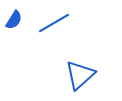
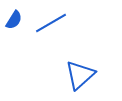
blue line: moved 3 px left
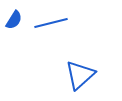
blue line: rotated 16 degrees clockwise
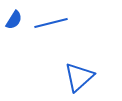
blue triangle: moved 1 px left, 2 px down
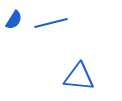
blue triangle: rotated 48 degrees clockwise
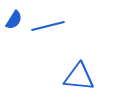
blue line: moved 3 px left, 3 px down
